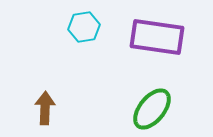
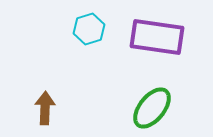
cyan hexagon: moved 5 px right, 2 px down; rotated 8 degrees counterclockwise
green ellipse: moved 1 px up
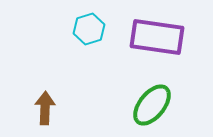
green ellipse: moved 3 px up
